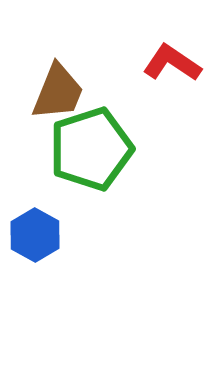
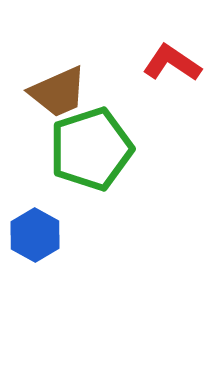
brown trapezoid: rotated 44 degrees clockwise
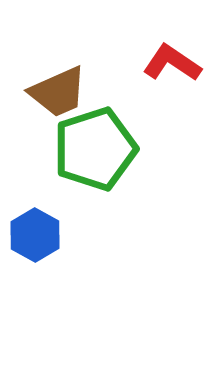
green pentagon: moved 4 px right
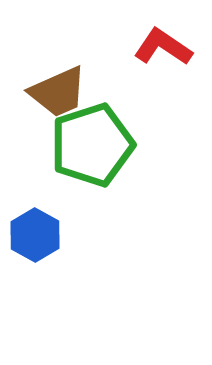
red L-shape: moved 9 px left, 16 px up
green pentagon: moved 3 px left, 4 px up
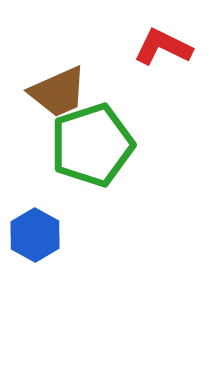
red L-shape: rotated 8 degrees counterclockwise
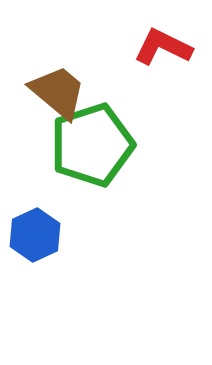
brown trapezoid: rotated 116 degrees counterclockwise
blue hexagon: rotated 6 degrees clockwise
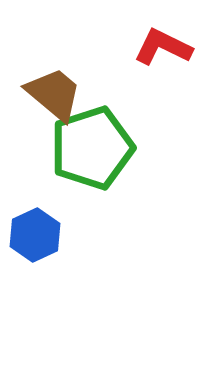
brown trapezoid: moved 4 px left, 2 px down
green pentagon: moved 3 px down
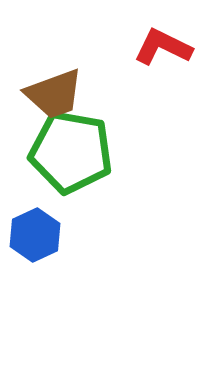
brown trapezoid: rotated 120 degrees clockwise
green pentagon: moved 21 px left, 4 px down; rotated 28 degrees clockwise
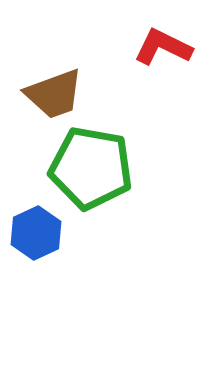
green pentagon: moved 20 px right, 16 px down
blue hexagon: moved 1 px right, 2 px up
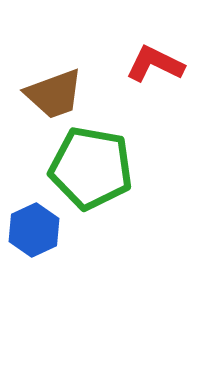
red L-shape: moved 8 px left, 17 px down
blue hexagon: moved 2 px left, 3 px up
